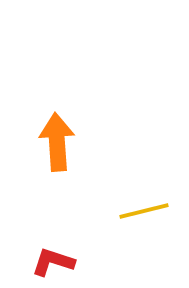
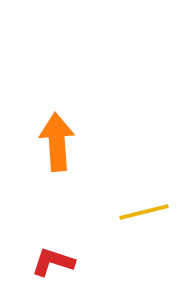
yellow line: moved 1 px down
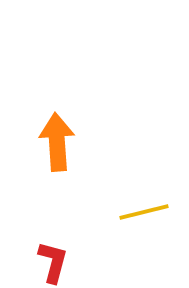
red L-shape: rotated 87 degrees clockwise
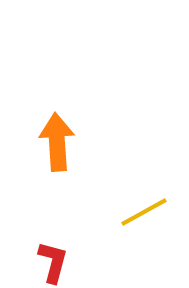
yellow line: rotated 15 degrees counterclockwise
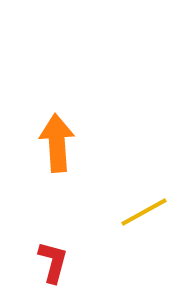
orange arrow: moved 1 px down
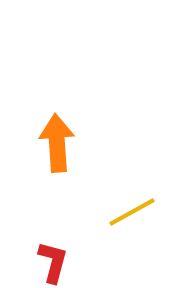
yellow line: moved 12 px left
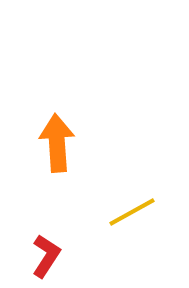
red L-shape: moved 7 px left, 6 px up; rotated 18 degrees clockwise
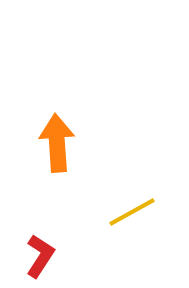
red L-shape: moved 6 px left
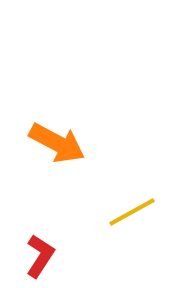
orange arrow: rotated 122 degrees clockwise
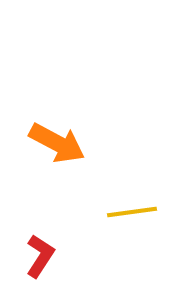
yellow line: rotated 21 degrees clockwise
